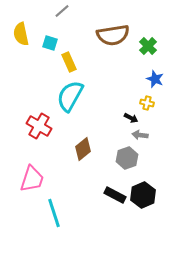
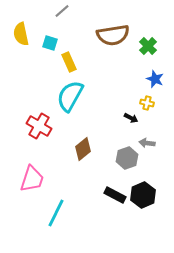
gray arrow: moved 7 px right, 8 px down
cyan line: moved 2 px right; rotated 44 degrees clockwise
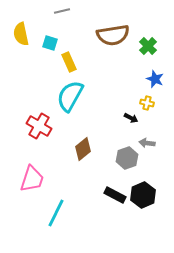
gray line: rotated 28 degrees clockwise
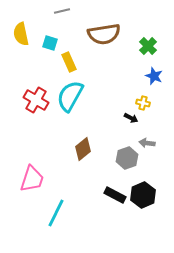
brown semicircle: moved 9 px left, 1 px up
blue star: moved 1 px left, 3 px up
yellow cross: moved 4 px left
red cross: moved 3 px left, 26 px up
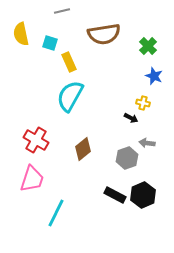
red cross: moved 40 px down
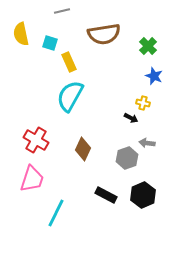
brown diamond: rotated 25 degrees counterclockwise
black rectangle: moved 9 px left
